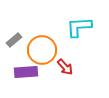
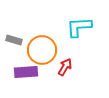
gray rectangle: rotated 56 degrees clockwise
red arrow: rotated 108 degrees counterclockwise
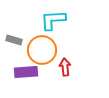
cyan L-shape: moved 26 px left, 7 px up
red arrow: rotated 36 degrees counterclockwise
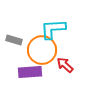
cyan L-shape: moved 9 px down
red arrow: moved 2 px up; rotated 42 degrees counterclockwise
purple rectangle: moved 4 px right
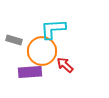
orange circle: moved 1 px down
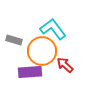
cyan L-shape: rotated 56 degrees clockwise
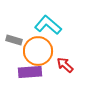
cyan L-shape: moved 5 px left, 4 px up; rotated 12 degrees counterclockwise
orange circle: moved 4 px left
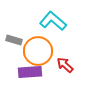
cyan L-shape: moved 5 px right, 4 px up
